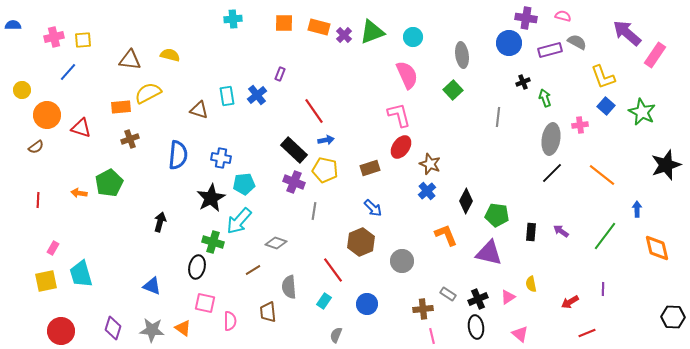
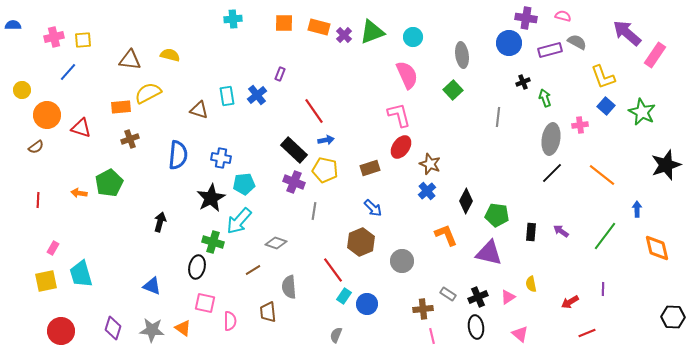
black cross at (478, 299): moved 2 px up
cyan rectangle at (324, 301): moved 20 px right, 5 px up
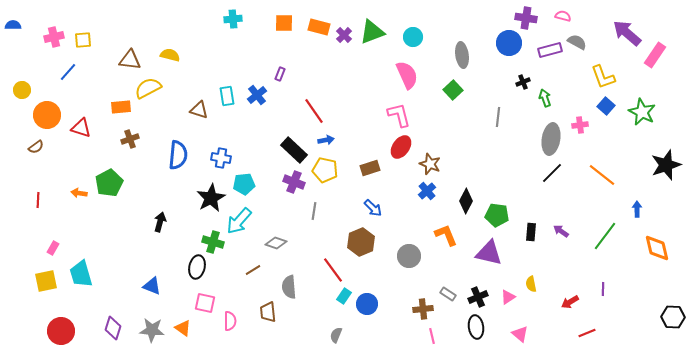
yellow semicircle at (148, 93): moved 5 px up
gray circle at (402, 261): moved 7 px right, 5 px up
